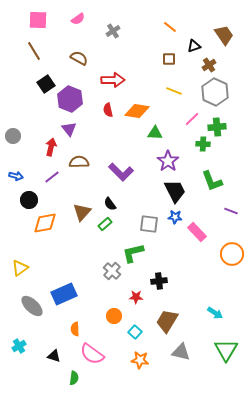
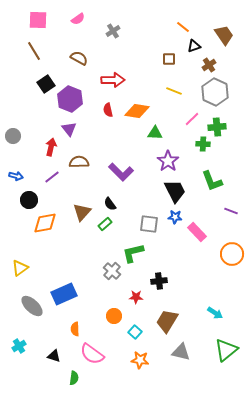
orange line at (170, 27): moved 13 px right
green triangle at (226, 350): rotated 20 degrees clockwise
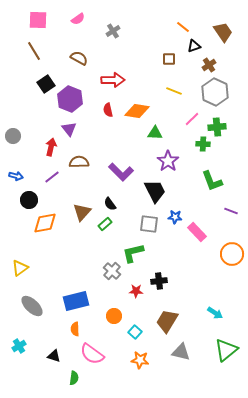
brown trapezoid at (224, 35): moved 1 px left, 3 px up
black trapezoid at (175, 191): moved 20 px left
blue rectangle at (64, 294): moved 12 px right, 7 px down; rotated 10 degrees clockwise
red star at (136, 297): moved 6 px up
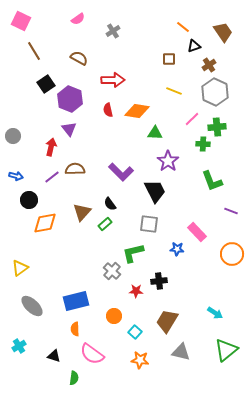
pink square at (38, 20): moved 17 px left, 1 px down; rotated 24 degrees clockwise
brown semicircle at (79, 162): moved 4 px left, 7 px down
blue star at (175, 217): moved 2 px right, 32 px down
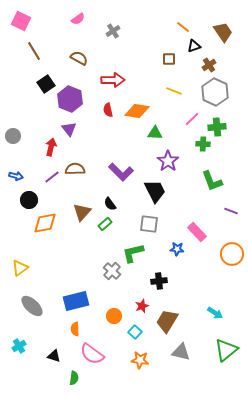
red star at (136, 291): moved 6 px right, 15 px down; rotated 24 degrees counterclockwise
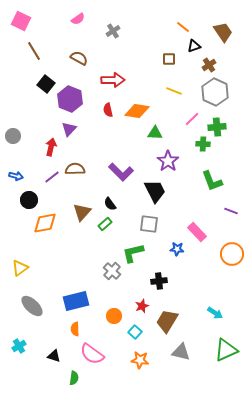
black square at (46, 84): rotated 18 degrees counterclockwise
purple triangle at (69, 129): rotated 21 degrees clockwise
green triangle at (226, 350): rotated 15 degrees clockwise
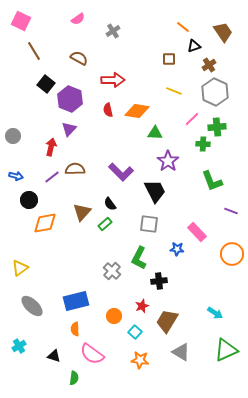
green L-shape at (133, 253): moved 6 px right, 5 px down; rotated 50 degrees counterclockwise
gray triangle at (181, 352): rotated 18 degrees clockwise
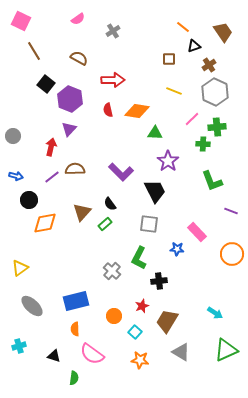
cyan cross at (19, 346): rotated 16 degrees clockwise
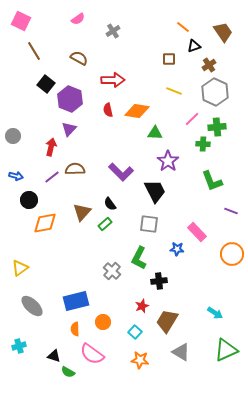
orange circle at (114, 316): moved 11 px left, 6 px down
green semicircle at (74, 378): moved 6 px left, 6 px up; rotated 112 degrees clockwise
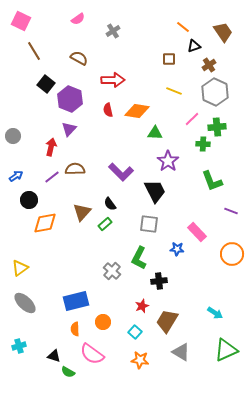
blue arrow at (16, 176): rotated 48 degrees counterclockwise
gray ellipse at (32, 306): moved 7 px left, 3 px up
